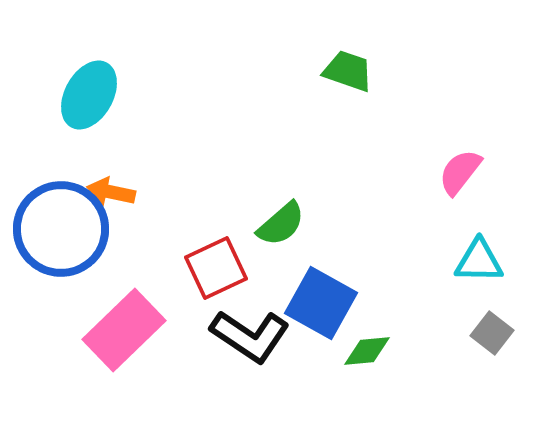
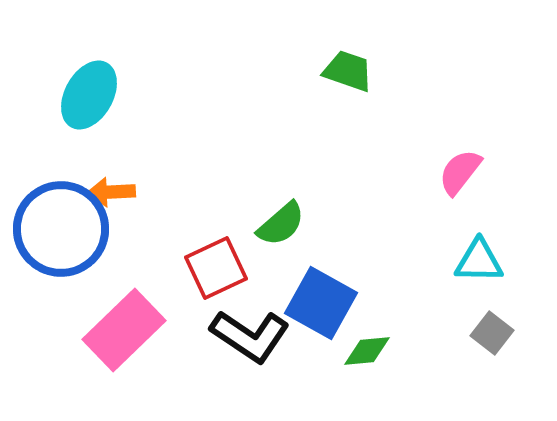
orange arrow: rotated 15 degrees counterclockwise
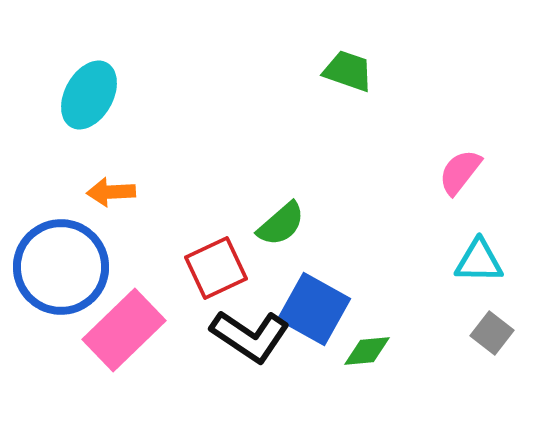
blue circle: moved 38 px down
blue square: moved 7 px left, 6 px down
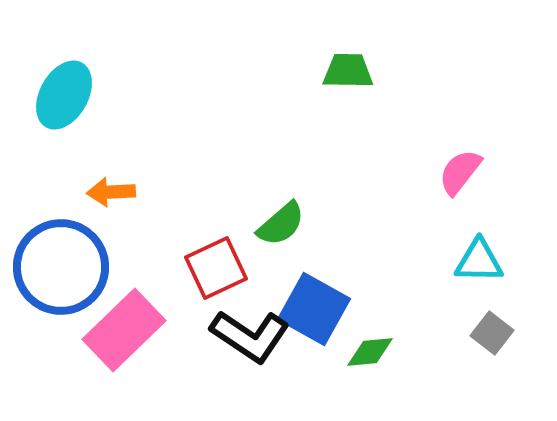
green trapezoid: rotated 18 degrees counterclockwise
cyan ellipse: moved 25 px left
green diamond: moved 3 px right, 1 px down
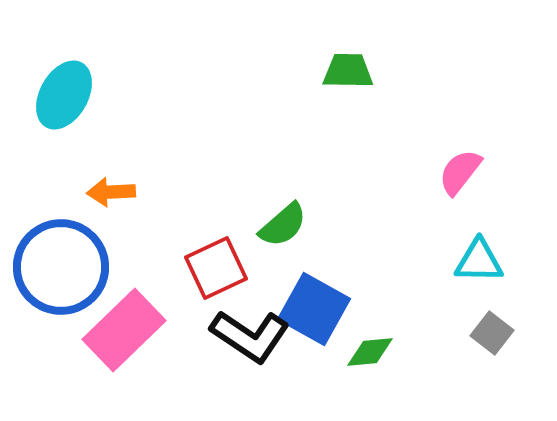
green semicircle: moved 2 px right, 1 px down
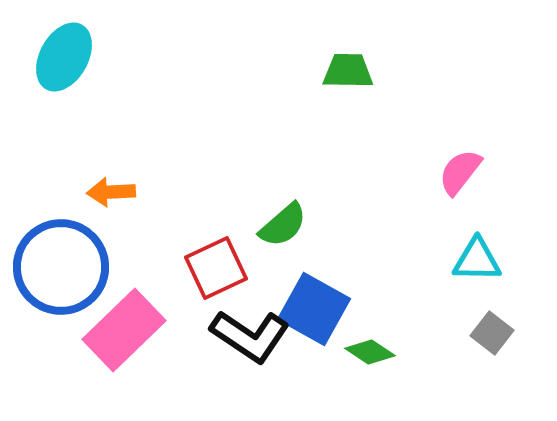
cyan ellipse: moved 38 px up
cyan triangle: moved 2 px left, 1 px up
green diamond: rotated 39 degrees clockwise
